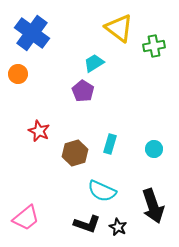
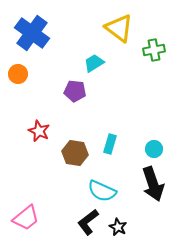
green cross: moved 4 px down
purple pentagon: moved 8 px left; rotated 25 degrees counterclockwise
brown hexagon: rotated 25 degrees clockwise
black arrow: moved 22 px up
black L-shape: moved 1 px right, 2 px up; rotated 124 degrees clockwise
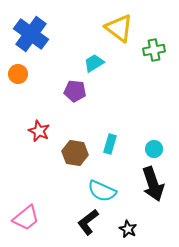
blue cross: moved 1 px left, 1 px down
black star: moved 10 px right, 2 px down
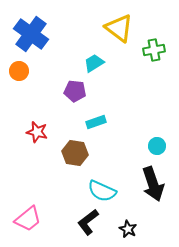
orange circle: moved 1 px right, 3 px up
red star: moved 2 px left, 1 px down; rotated 10 degrees counterclockwise
cyan rectangle: moved 14 px left, 22 px up; rotated 54 degrees clockwise
cyan circle: moved 3 px right, 3 px up
pink trapezoid: moved 2 px right, 1 px down
